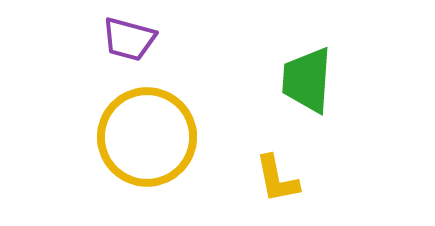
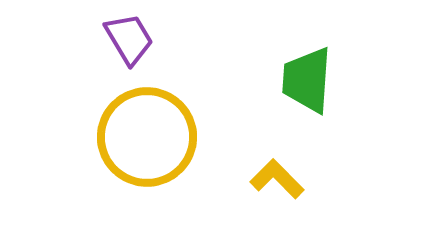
purple trapezoid: rotated 136 degrees counterclockwise
yellow L-shape: rotated 146 degrees clockwise
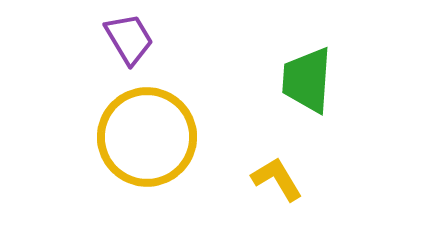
yellow L-shape: rotated 14 degrees clockwise
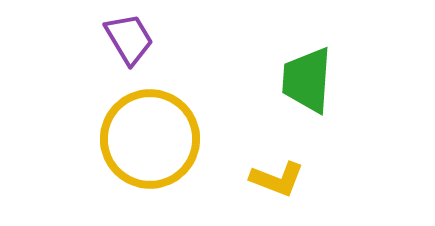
yellow circle: moved 3 px right, 2 px down
yellow L-shape: rotated 142 degrees clockwise
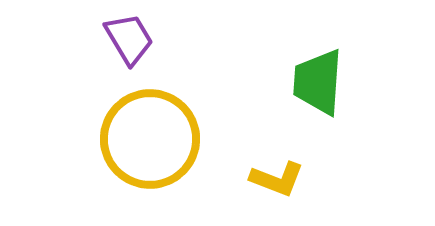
green trapezoid: moved 11 px right, 2 px down
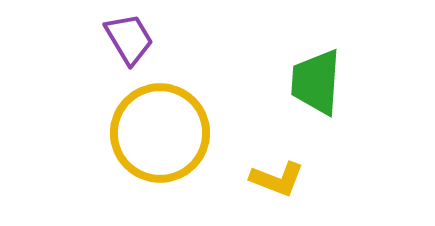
green trapezoid: moved 2 px left
yellow circle: moved 10 px right, 6 px up
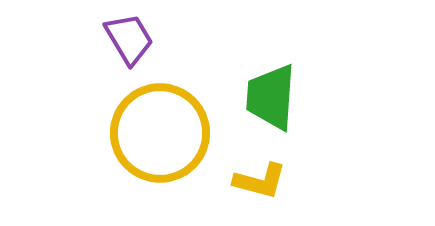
green trapezoid: moved 45 px left, 15 px down
yellow L-shape: moved 17 px left, 2 px down; rotated 6 degrees counterclockwise
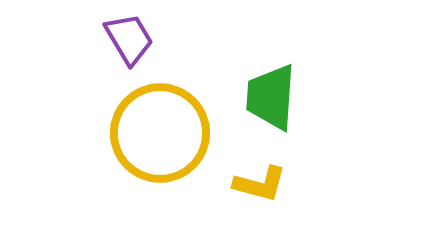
yellow L-shape: moved 3 px down
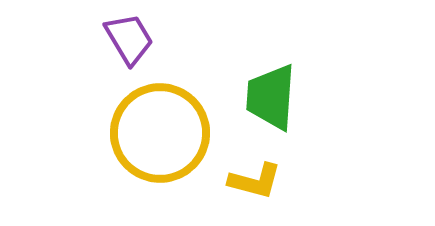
yellow L-shape: moved 5 px left, 3 px up
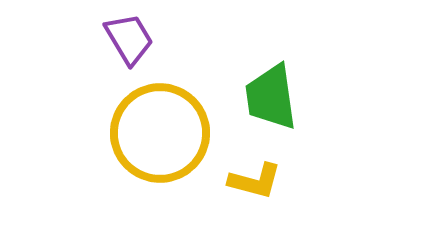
green trapezoid: rotated 12 degrees counterclockwise
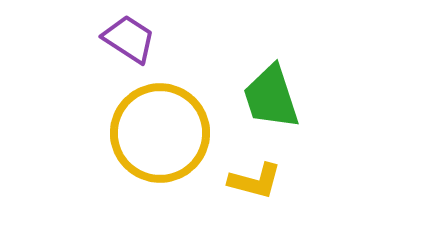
purple trapezoid: rotated 26 degrees counterclockwise
green trapezoid: rotated 10 degrees counterclockwise
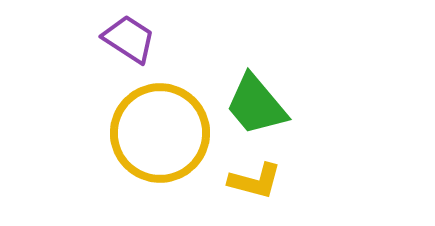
green trapezoid: moved 15 px left, 8 px down; rotated 22 degrees counterclockwise
